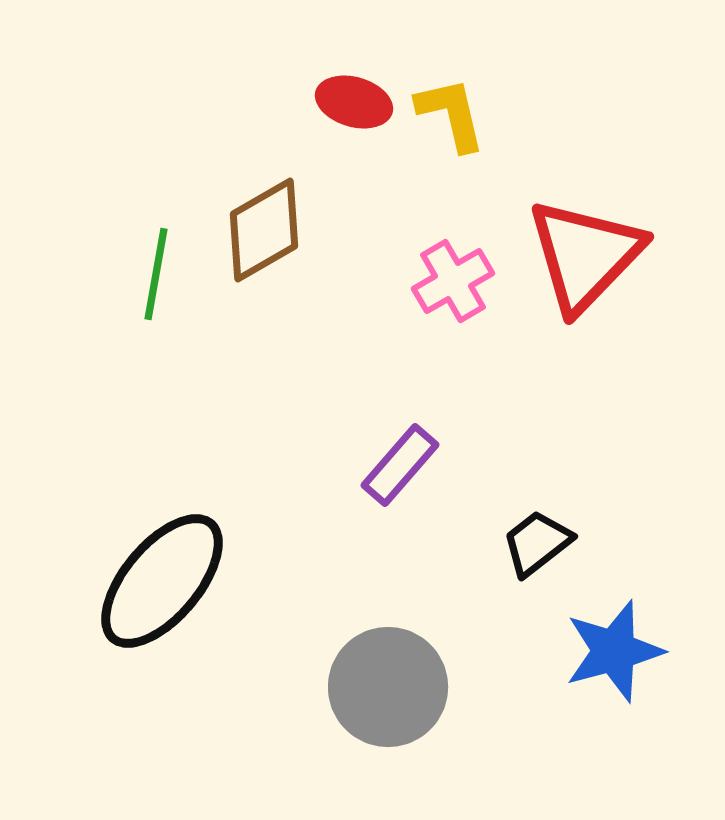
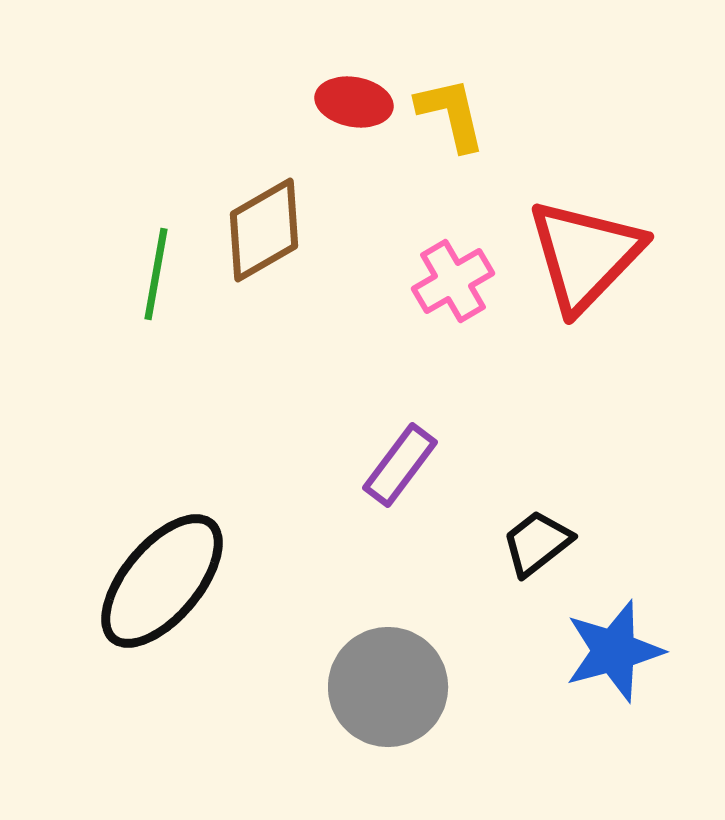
red ellipse: rotated 6 degrees counterclockwise
purple rectangle: rotated 4 degrees counterclockwise
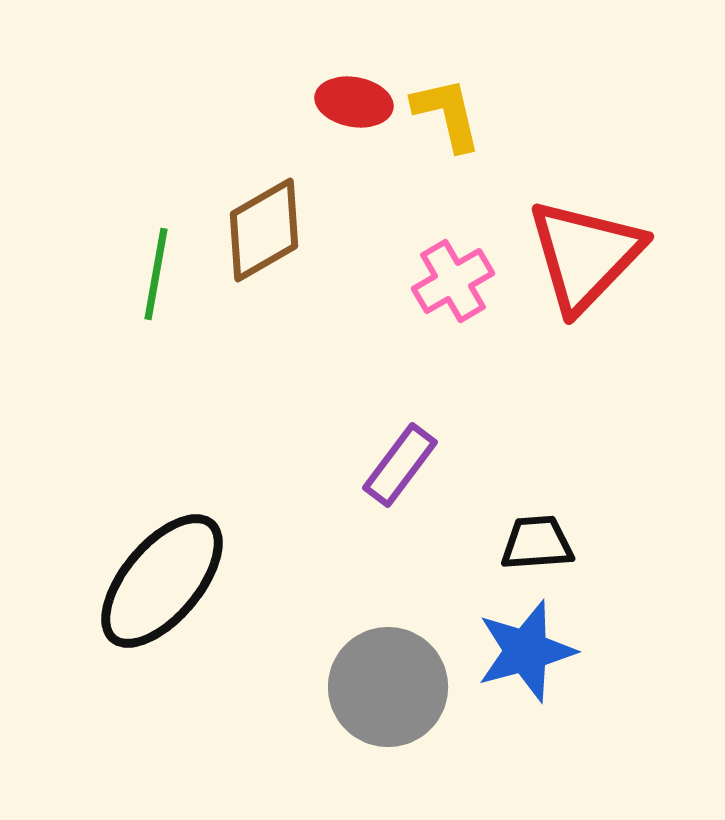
yellow L-shape: moved 4 px left
black trapezoid: rotated 34 degrees clockwise
blue star: moved 88 px left
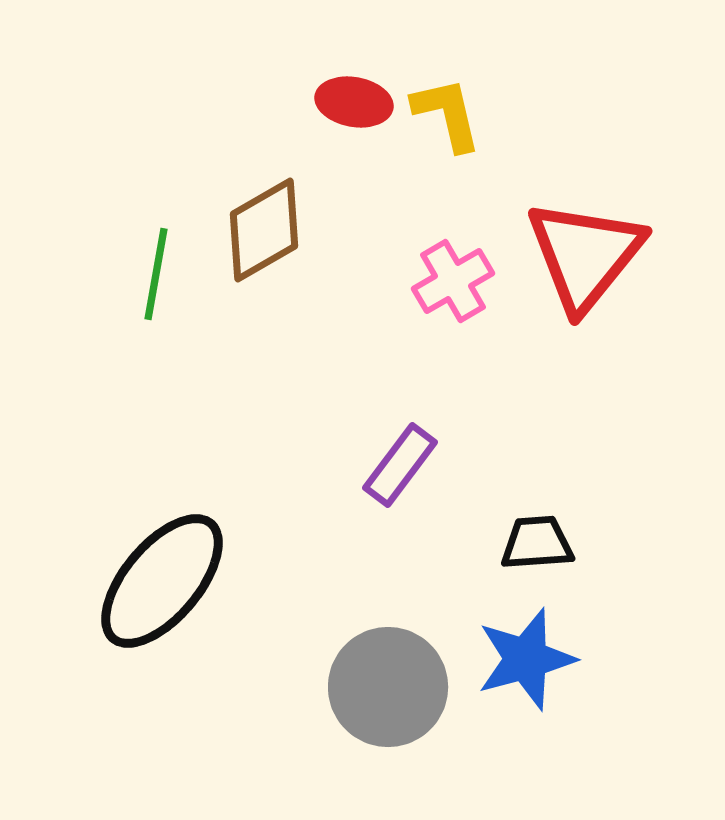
red triangle: rotated 5 degrees counterclockwise
blue star: moved 8 px down
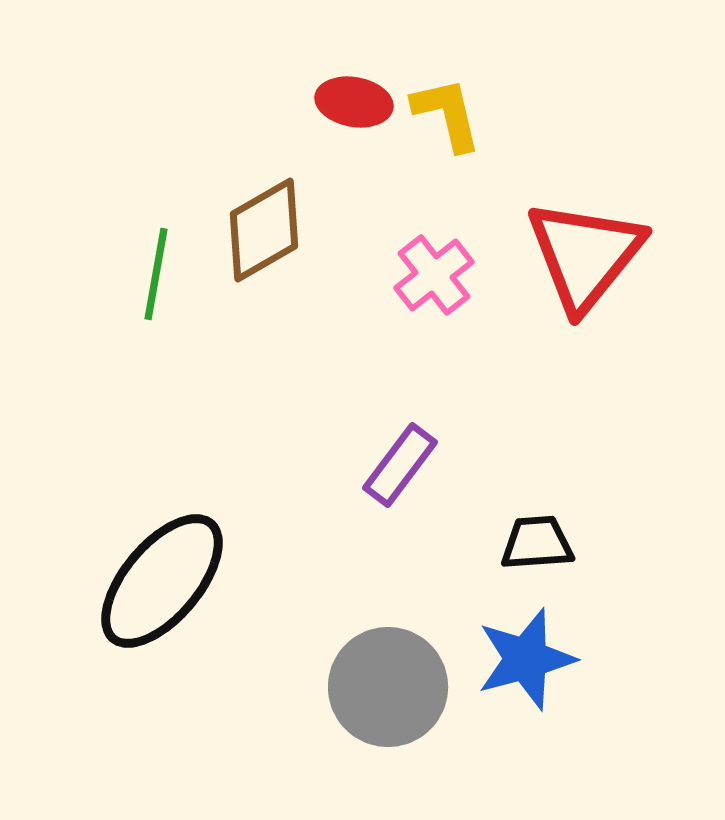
pink cross: moved 19 px left, 6 px up; rotated 8 degrees counterclockwise
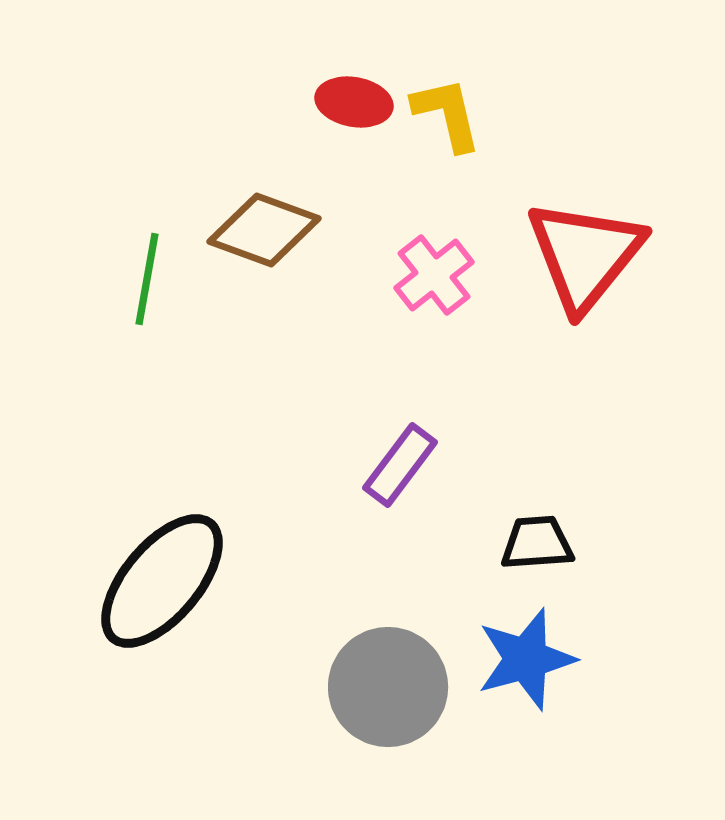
brown diamond: rotated 50 degrees clockwise
green line: moved 9 px left, 5 px down
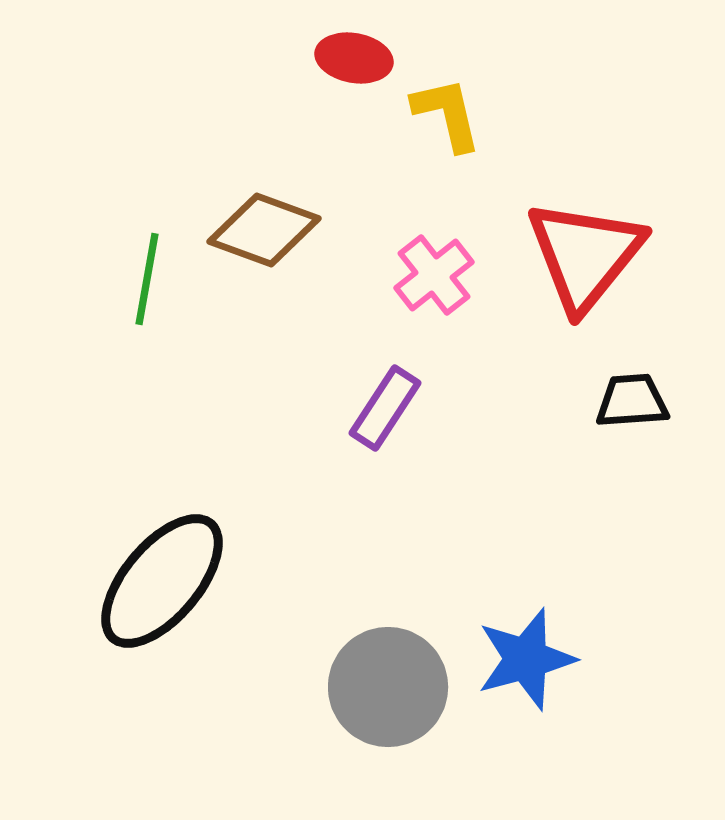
red ellipse: moved 44 px up
purple rectangle: moved 15 px left, 57 px up; rotated 4 degrees counterclockwise
black trapezoid: moved 95 px right, 142 px up
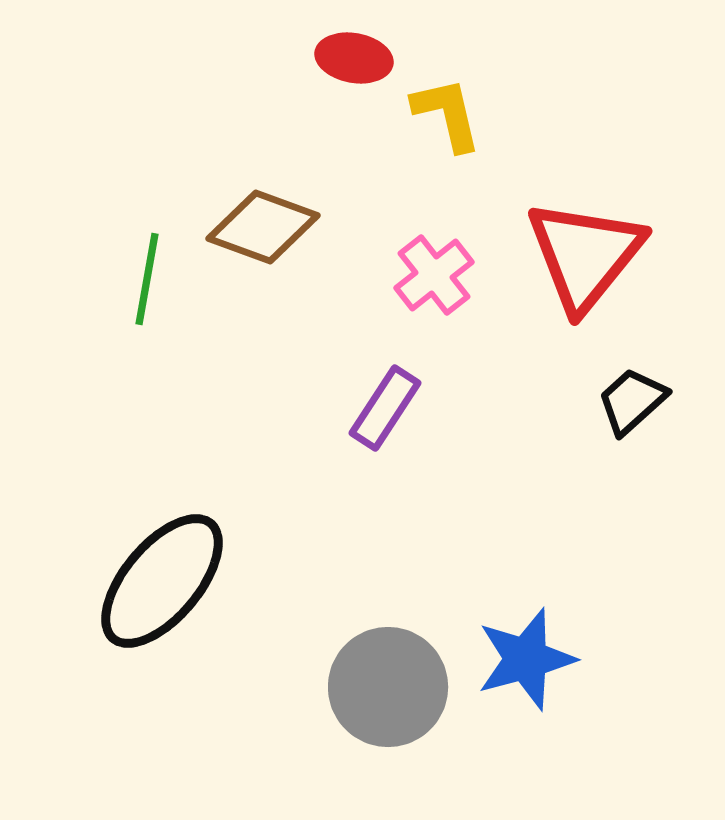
brown diamond: moved 1 px left, 3 px up
black trapezoid: rotated 38 degrees counterclockwise
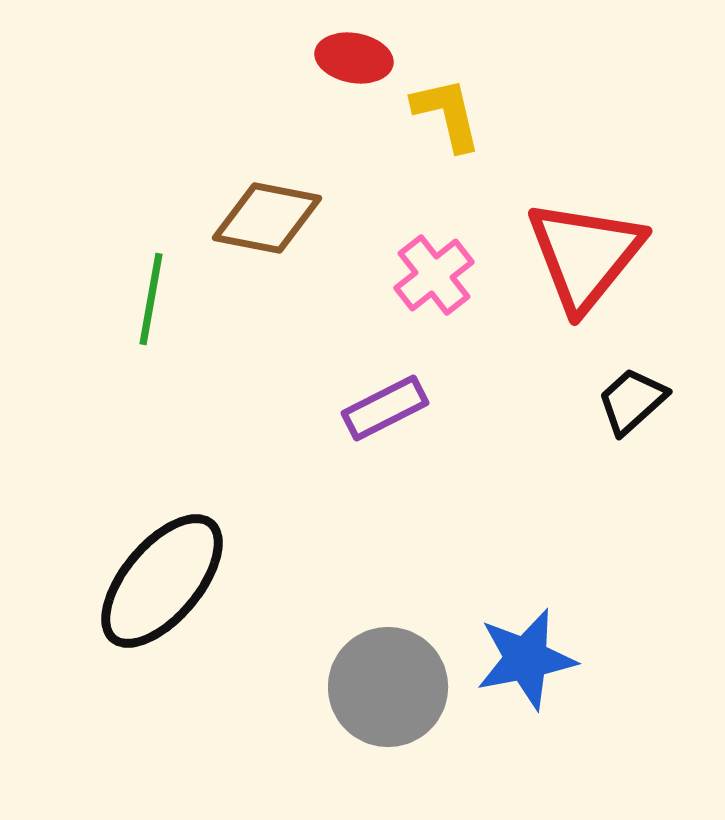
brown diamond: moved 4 px right, 9 px up; rotated 9 degrees counterclockwise
green line: moved 4 px right, 20 px down
purple rectangle: rotated 30 degrees clockwise
blue star: rotated 4 degrees clockwise
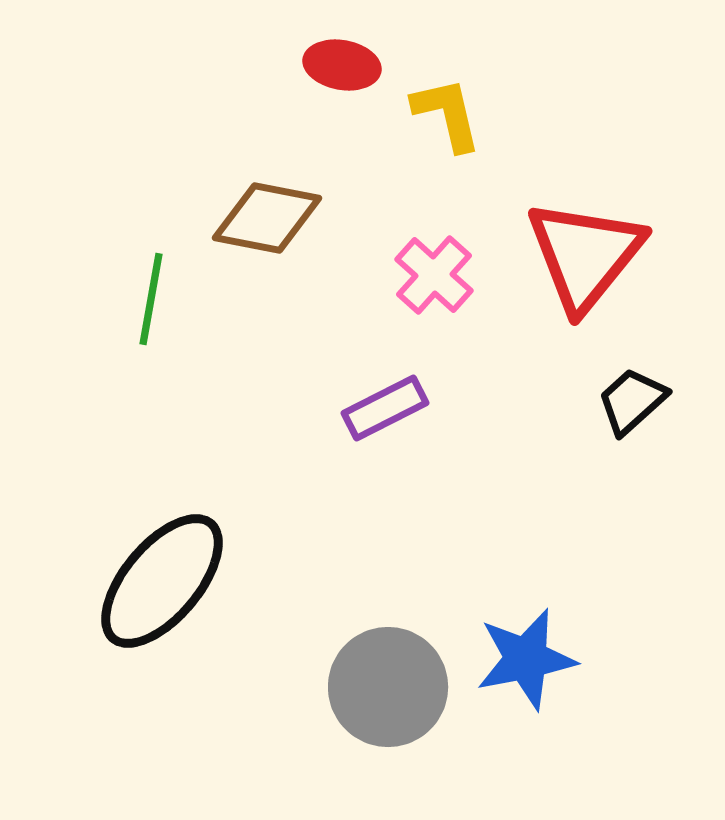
red ellipse: moved 12 px left, 7 px down
pink cross: rotated 10 degrees counterclockwise
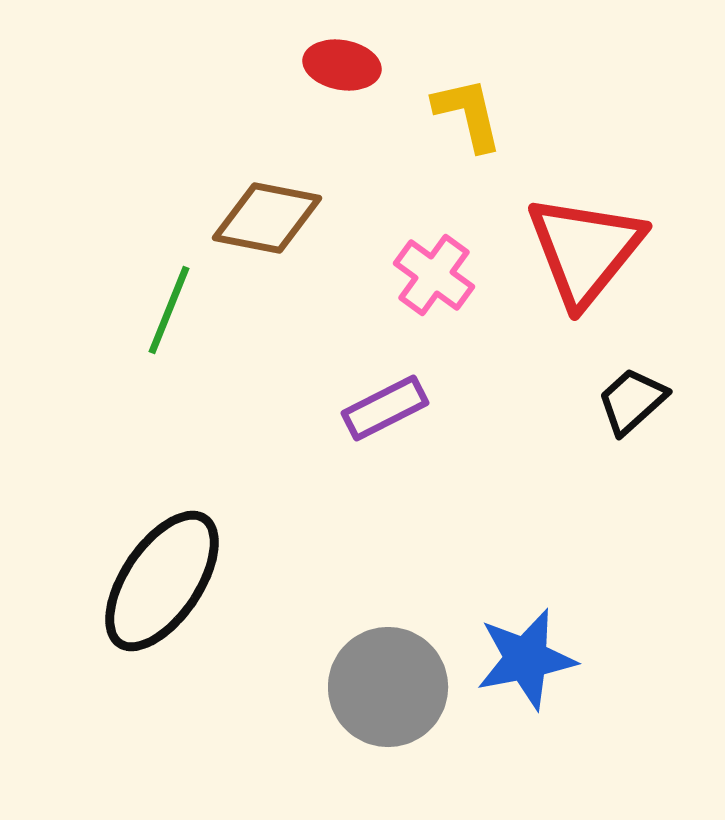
yellow L-shape: moved 21 px right
red triangle: moved 5 px up
pink cross: rotated 6 degrees counterclockwise
green line: moved 18 px right, 11 px down; rotated 12 degrees clockwise
black ellipse: rotated 6 degrees counterclockwise
